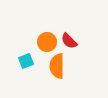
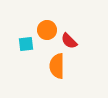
orange circle: moved 12 px up
cyan square: moved 17 px up; rotated 14 degrees clockwise
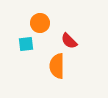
orange circle: moved 7 px left, 7 px up
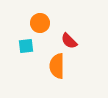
cyan square: moved 2 px down
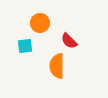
cyan square: moved 1 px left
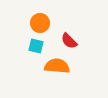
cyan square: moved 11 px right; rotated 21 degrees clockwise
orange semicircle: rotated 95 degrees clockwise
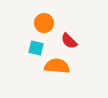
orange circle: moved 4 px right
cyan square: moved 2 px down
